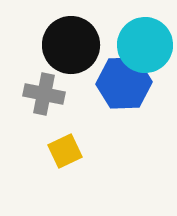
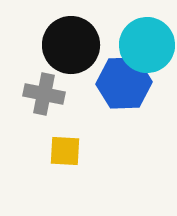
cyan circle: moved 2 px right
yellow square: rotated 28 degrees clockwise
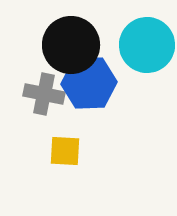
blue hexagon: moved 35 px left
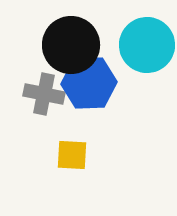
yellow square: moved 7 px right, 4 px down
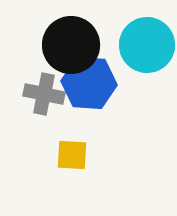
blue hexagon: rotated 6 degrees clockwise
